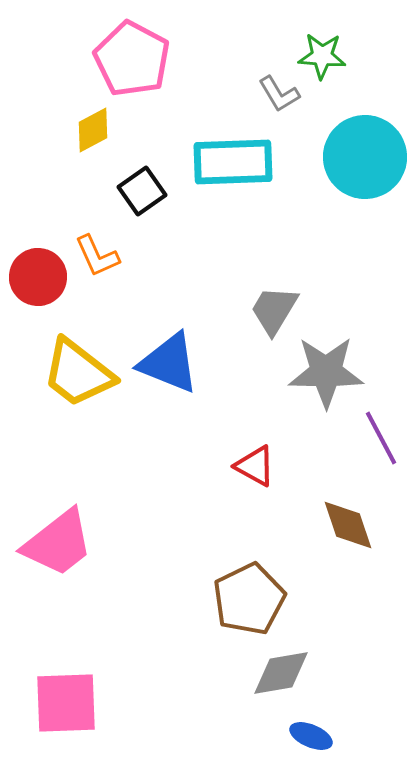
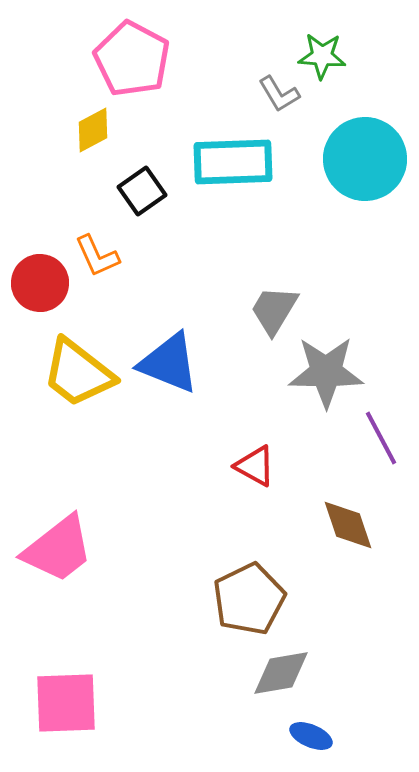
cyan circle: moved 2 px down
red circle: moved 2 px right, 6 px down
pink trapezoid: moved 6 px down
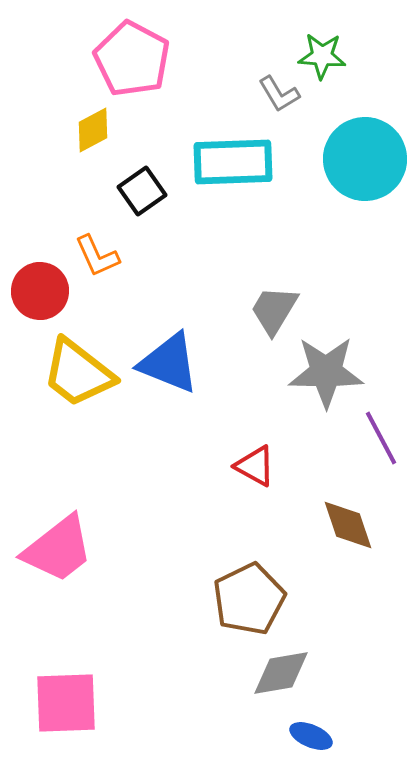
red circle: moved 8 px down
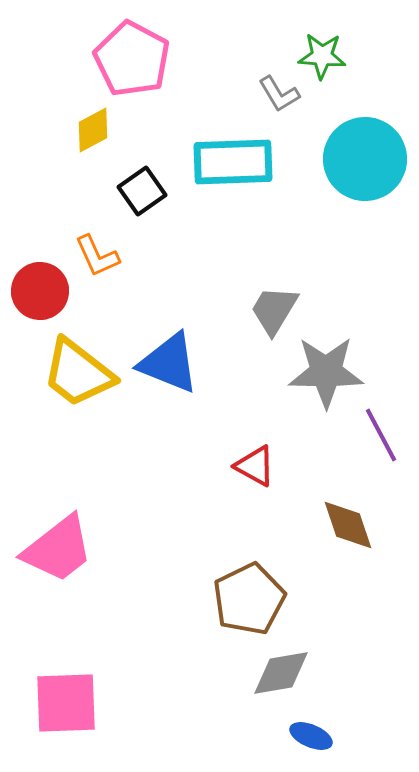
purple line: moved 3 px up
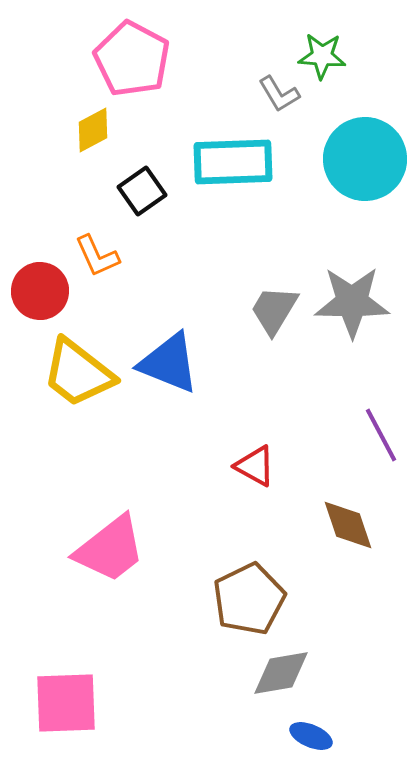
gray star: moved 26 px right, 70 px up
pink trapezoid: moved 52 px right
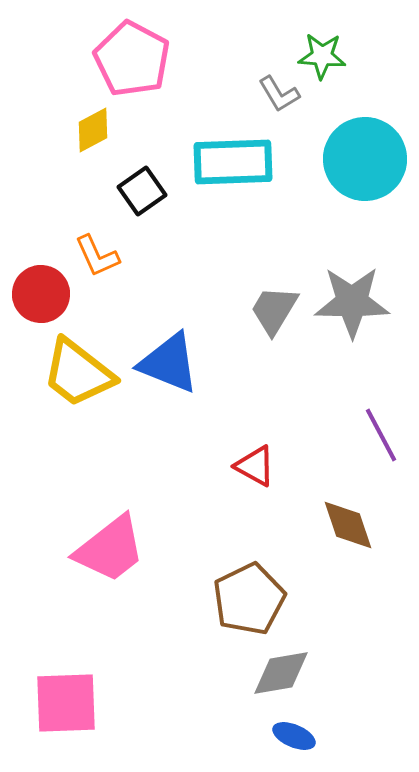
red circle: moved 1 px right, 3 px down
blue ellipse: moved 17 px left
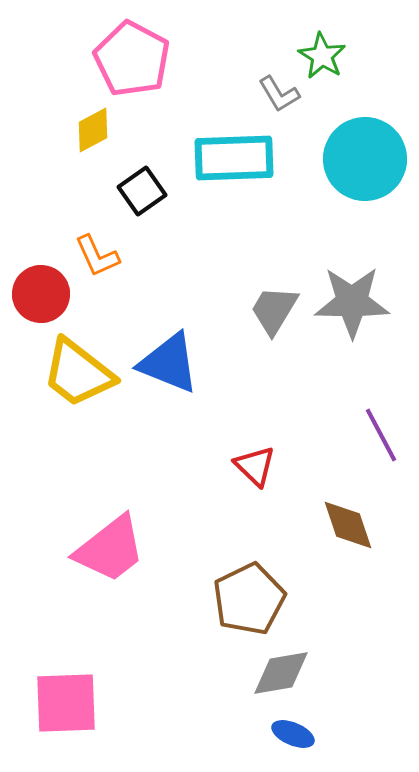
green star: rotated 27 degrees clockwise
cyan rectangle: moved 1 px right, 4 px up
red triangle: rotated 15 degrees clockwise
blue ellipse: moved 1 px left, 2 px up
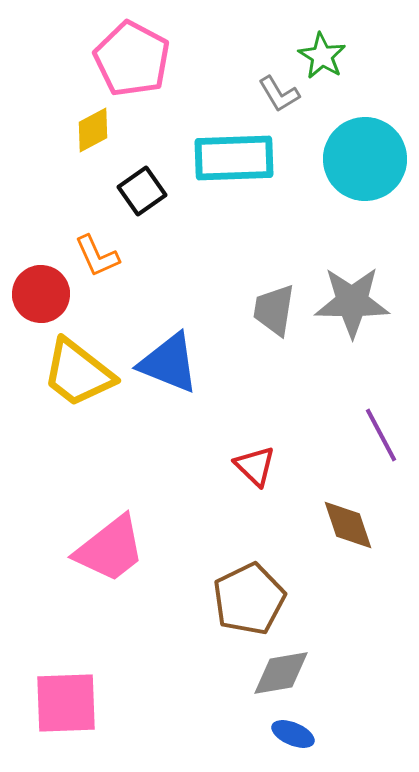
gray trapezoid: rotated 22 degrees counterclockwise
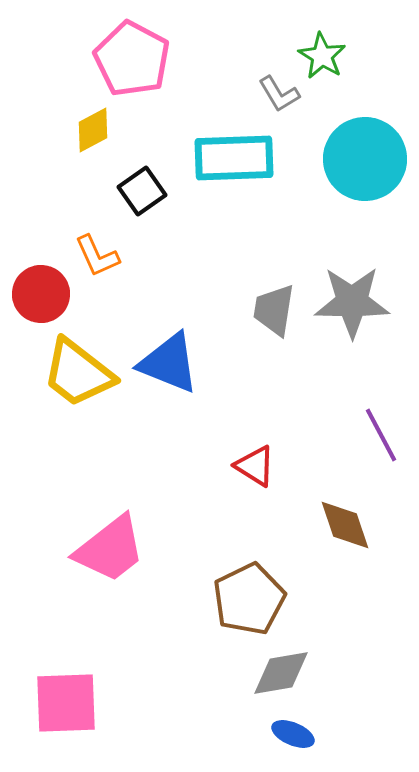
red triangle: rotated 12 degrees counterclockwise
brown diamond: moved 3 px left
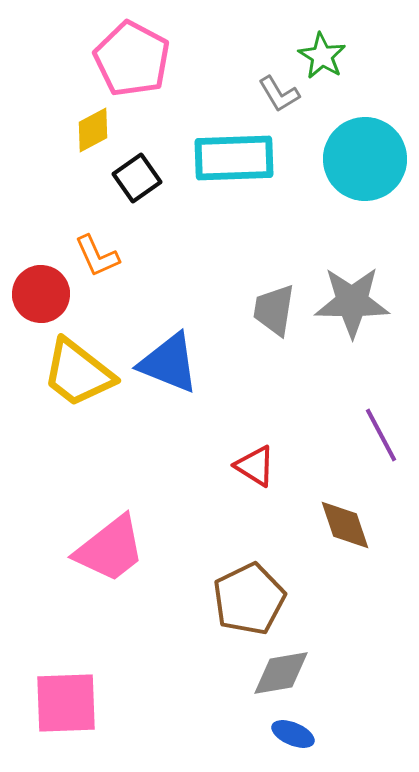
black square: moved 5 px left, 13 px up
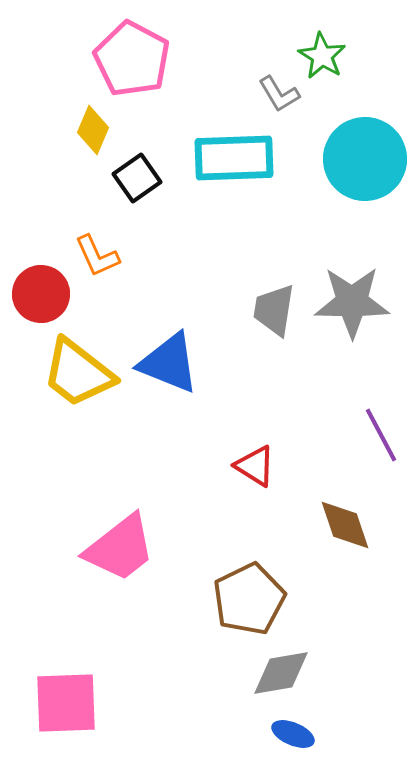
yellow diamond: rotated 39 degrees counterclockwise
pink trapezoid: moved 10 px right, 1 px up
